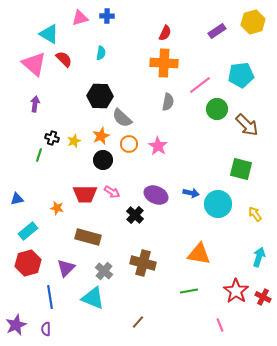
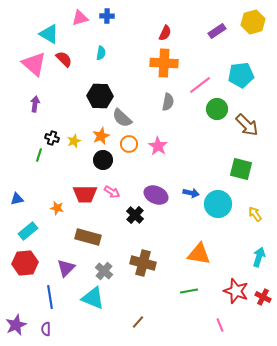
red hexagon at (28, 263): moved 3 px left; rotated 10 degrees clockwise
red star at (236, 291): rotated 15 degrees counterclockwise
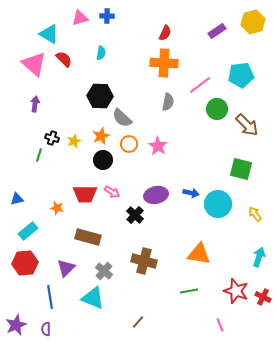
purple ellipse at (156, 195): rotated 35 degrees counterclockwise
brown cross at (143, 263): moved 1 px right, 2 px up
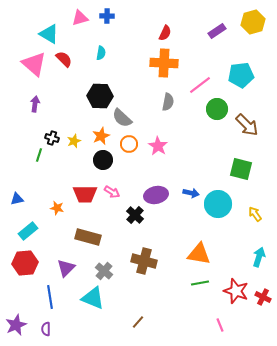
green line at (189, 291): moved 11 px right, 8 px up
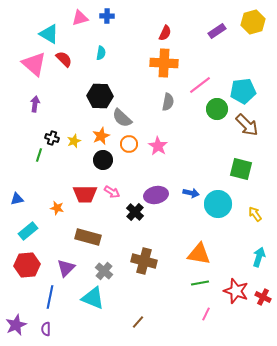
cyan pentagon at (241, 75): moved 2 px right, 16 px down
black cross at (135, 215): moved 3 px up
red hexagon at (25, 263): moved 2 px right, 2 px down
blue line at (50, 297): rotated 20 degrees clockwise
pink line at (220, 325): moved 14 px left, 11 px up; rotated 48 degrees clockwise
